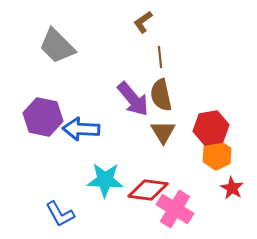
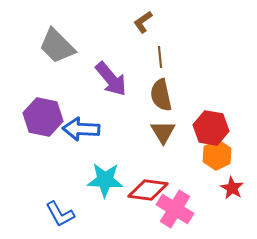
purple arrow: moved 22 px left, 20 px up
red hexagon: rotated 20 degrees clockwise
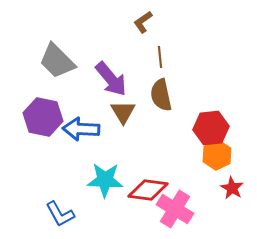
gray trapezoid: moved 15 px down
red hexagon: rotated 16 degrees counterclockwise
brown triangle: moved 40 px left, 20 px up
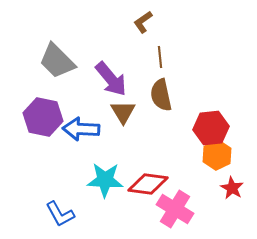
red diamond: moved 6 px up
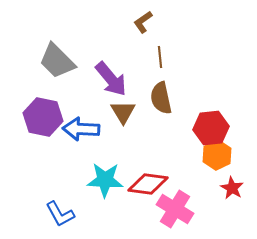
brown semicircle: moved 3 px down
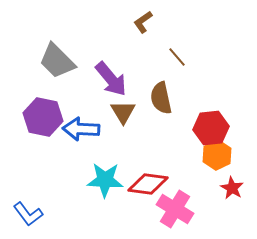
brown line: moved 17 px right; rotated 35 degrees counterclockwise
blue L-shape: moved 32 px left; rotated 8 degrees counterclockwise
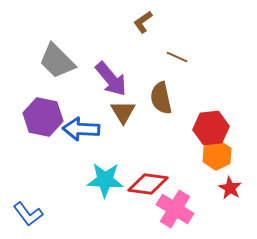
brown line: rotated 25 degrees counterclockwise
red star: moved 2 px left
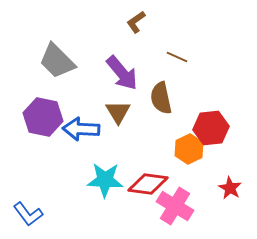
brown L-shape: moved 7 px left
purple arrow: moved 11 px right, 6 px up
brown triangle: moved 5 px left
orange hexagon: moved 28 px left, 6 px up
pink cross: moved 3 px up
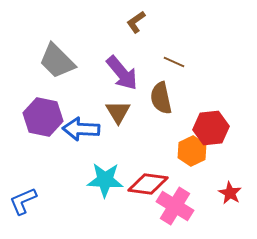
brown line: moved 3 px left, 5 px down
orange hexagon: moved 3 px right, 2 px down
red star: moved 5 px down
blue L-shape: moved 5 px left, 13 px up; rotated 104 degrees clockwise
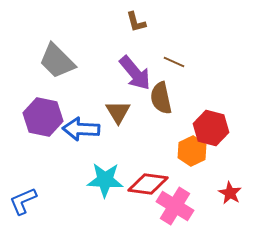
brown L-shape: rotated 70 degrees counterclockwise
purple arrow: moved 13 px right
red hexagon: rotated 20 degrees clockwise
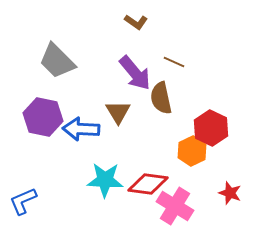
brown L-shape: rotated 40 degrees counterclockwise
red hexagon: rotated 12 degrees clockwise
red star: rotated 10 degrees counterclockwise
